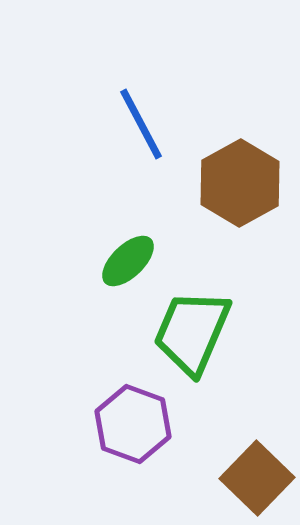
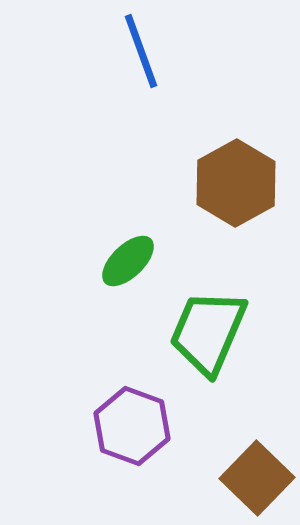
blue line: moved 73 px up; rotated 8 degrees clockwise
brown hexagon: moved 4 px left
green trapezoid: moved 16 px right
purple hexagon: moved 1 px left, 2 px down
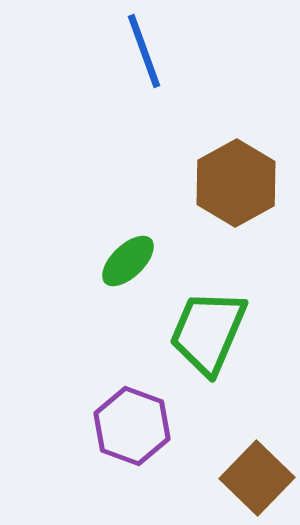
blue line: moved 3 px right
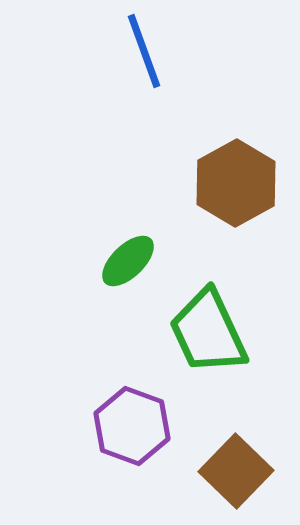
green trapezoid: rotated 48 degrees counterclockwise
brown square: moved 21 px left, 7 px up
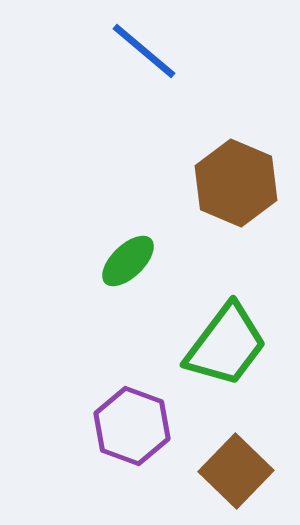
blue line: rotated 30 degrees counterclockwise
brown hexagon: rotated 8 degrees counterclockwise
green trapezoid: moved 18 px right, 13 px down; rotated 118 degrees counterclockwise
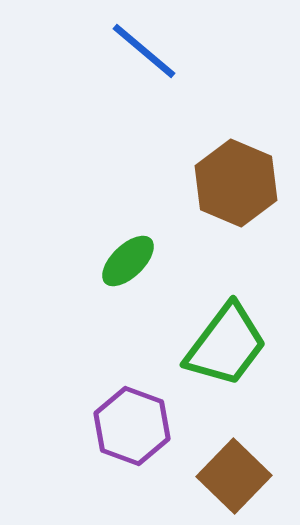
brown square: moved 2 px left, 5 px down
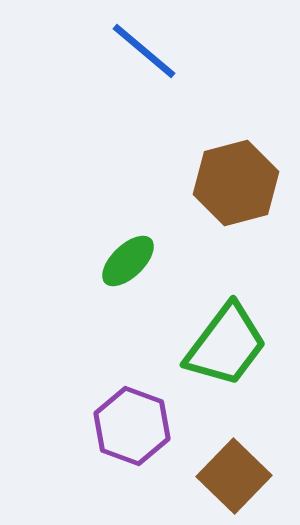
brown hexagon: rotated 22 degrees clockwise
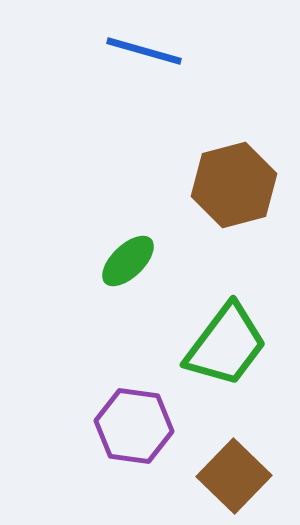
blue line: rotated 24 degrees counterclockwise
brown hexagon: moved 2 px left, 2 px down
purple hexagon: moved 2 px right; rotated 12 degrees counterclockwise
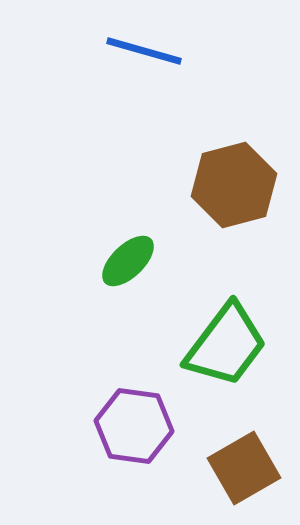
brown square: moved 10 px right, 8 px up; rotated 16 degrees clockwise
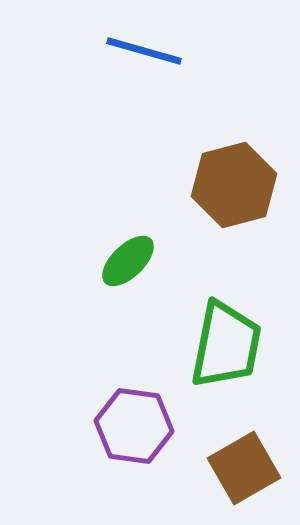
green trapezoid: rotated 26 degrees counterclockwise
